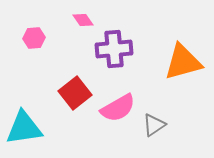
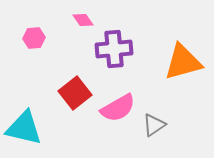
cyan triangle: rotated 21 degrees clockwise
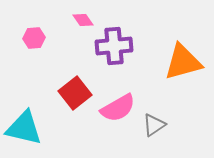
purple cross: moved 3 px up
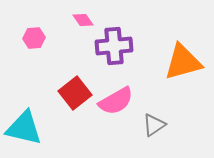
pink semicircle: moved 2 px left, 7 px up
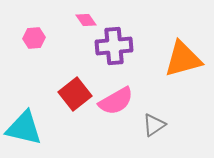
pink diamond: moved 3 px right
orange triangle: moved 3 px up
red square: moved 1 px down
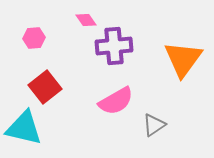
orange triangle: rotated 39 degrees counterclockwise
red square: moved 30 px left, 7 px up
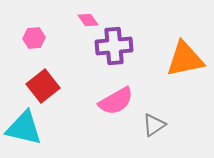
pink diamond: moved 2 px right
orange triangle: moved 2 px right; rotated 42 degrees clockwise
red square: moved 2 px left, 1 px up
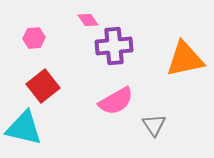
gray triangle: rotated 30 degrees counterclockwise
